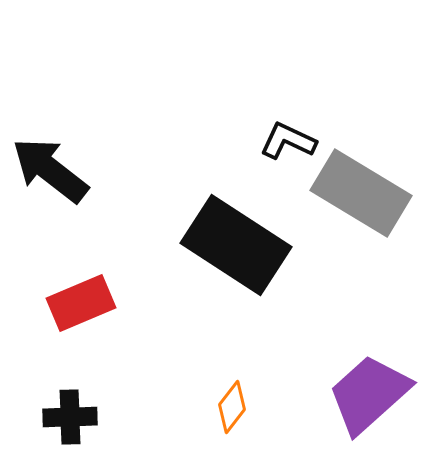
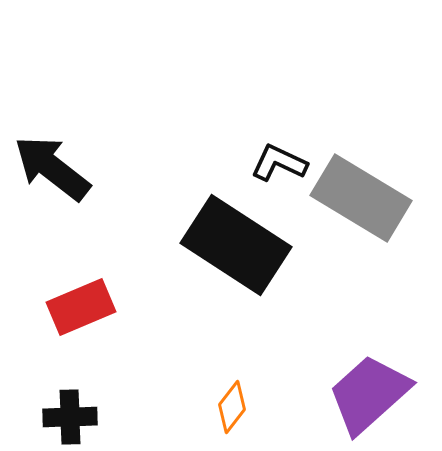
black L-shape: moved 9 px left, 22 px down
black arrow: moved 2 px right, 2 px up
gray rectangle: moved 5 px down
red rectangle: moved 4 px down
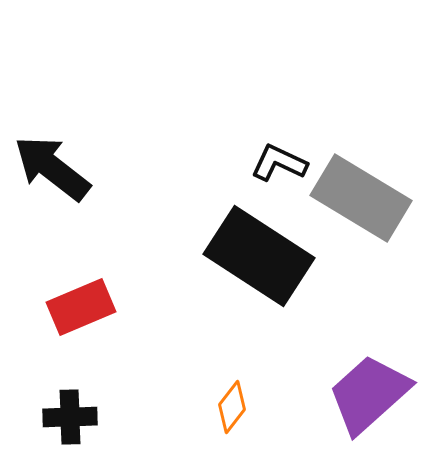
black rectangle: moved 23 px right, 11 px down
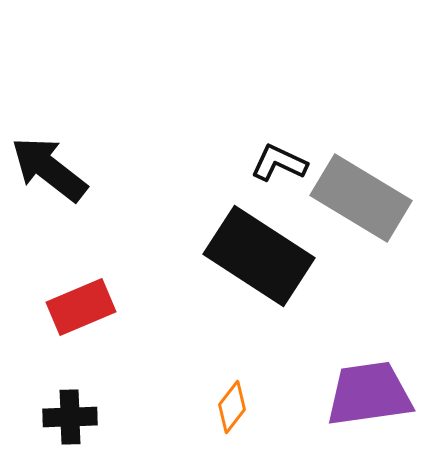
black arrow: moved 3 px left, 1 px down
purple trapezoid: rotated 34 degrees clockwise
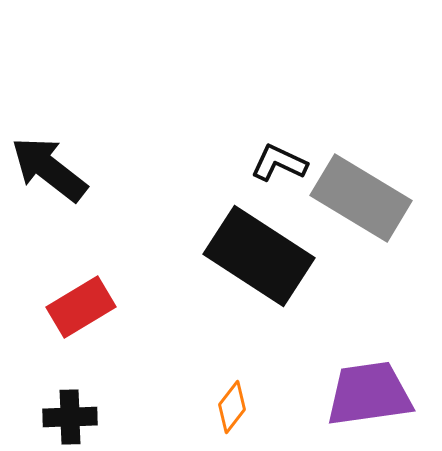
red rectangle: rotated 8 degrees counterclockwise
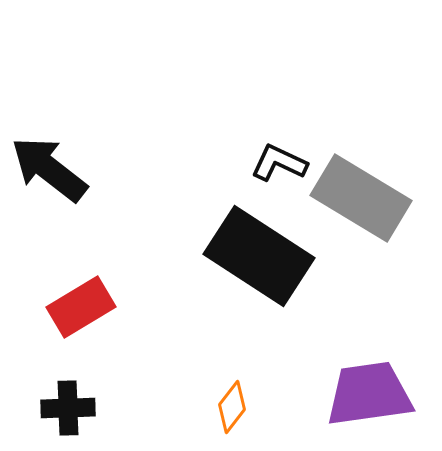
black cross: moved 2 px left, 9 px up
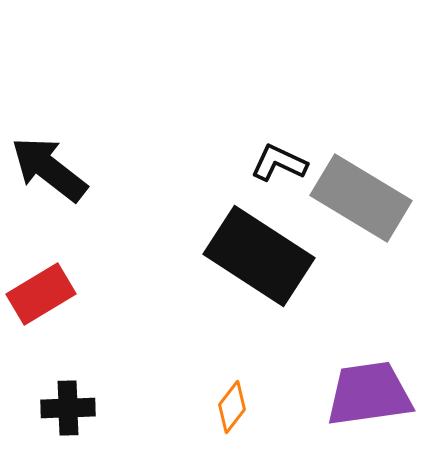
red rectangle: moved 40 px left, 13 px up
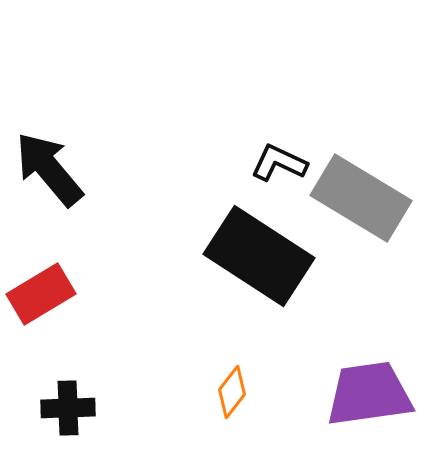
black arrow: rotated 12 degrees clockwise
orange diamond: moved 15 px up
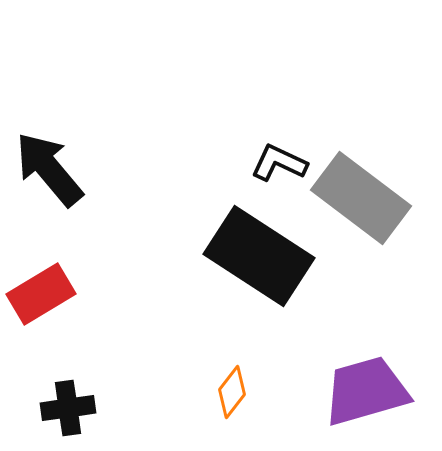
gray rectangle: rotated 6 degrees clockwise
purple trapezoid: moved 3 px left, 3 px up; rotated 8 degrees counterclockwise
black cross: rotated 6 degrees counterclockwise
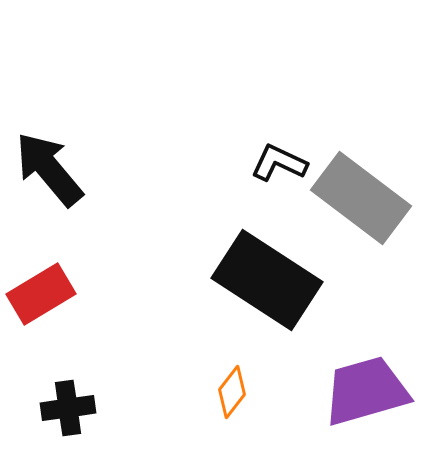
black rectangle: moved 8 px right, 24 px down
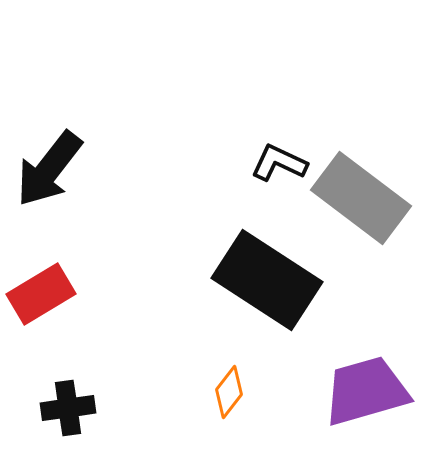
black arrow: rotated 102 degrees counterclockwise
orange diamond: moved 3 px left
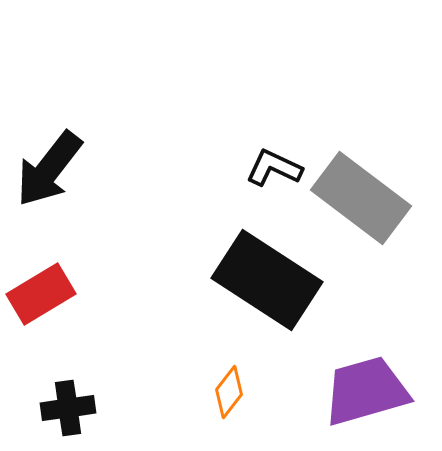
black L-shape: moved 5 px left, 5 px down
